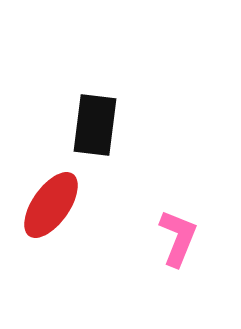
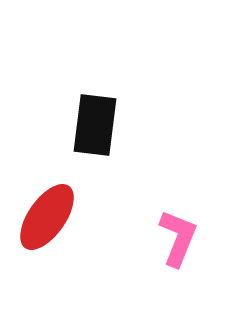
red ellipse: moved 4 px left, 12 px down
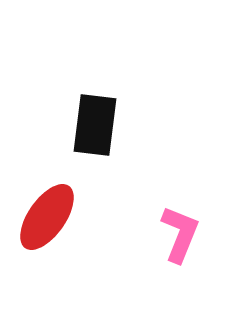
pink L-shape: moved 2 px right, 4 px up
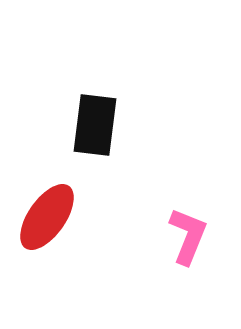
pink L-shape: moved 8 px right, 2 px down
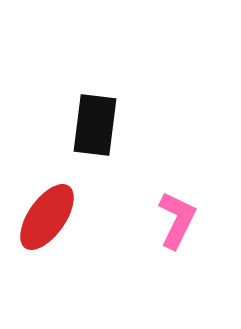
pink L-shape: moved 11 px left, 16 px up; rotated 4 degrees clockwise
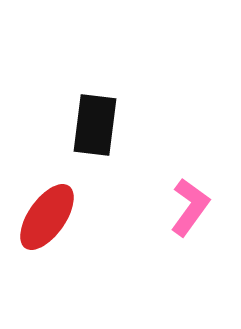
pink L-shape: moved 13 px right, 13 px up; rotated 10 degrees clockwise
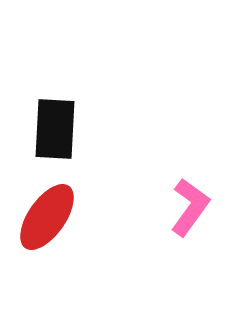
black rectangle: moved 40 px left, 4 px down; rotated 4 degrees counterclockwise
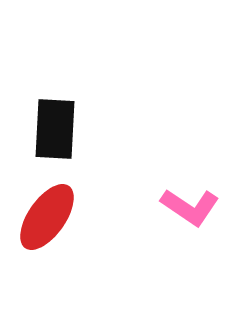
pink L-shape: rotated 88 degrees clockwise
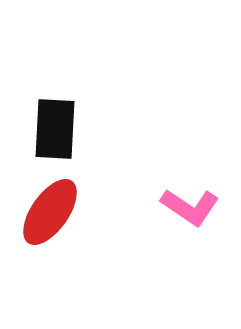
red ellipse: moved 3 px right, 5 px up
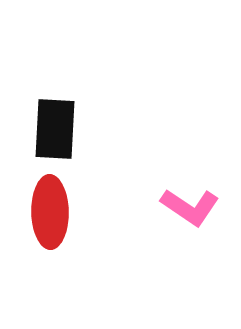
red ellipse: rotated 36 degrees counterclockwise
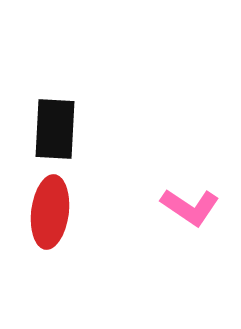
red ellipse: rotated 8 degrees clockwise
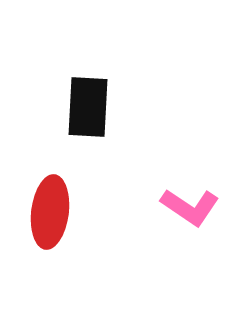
black rectangle: moved 33 px right, 22 px up
